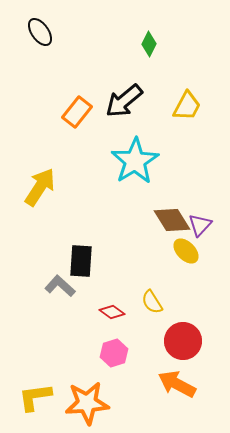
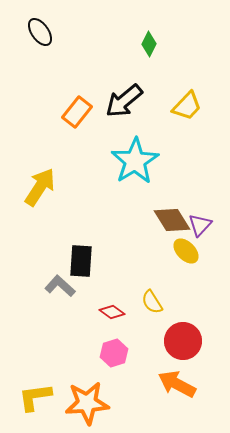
yellow trapezoid: rotated 16 degrees clockwise
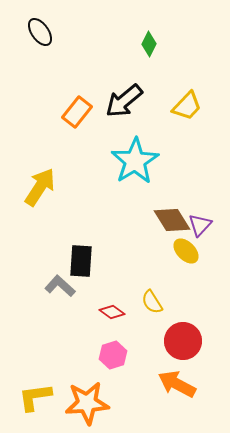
pink hexagon: moved 1 px left, 2 px down
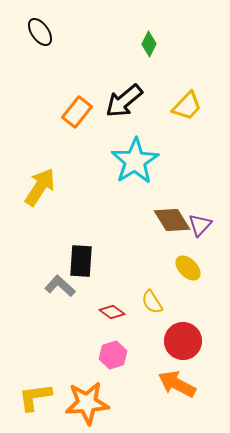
yellow ellipse: moved 2 px right, 17 px down
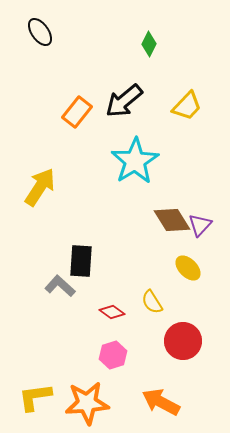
orange arrow: moved 16 px left, 18 px down
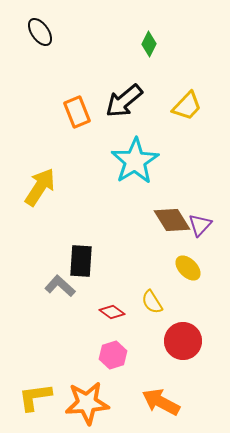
orange rectangle: rotated 60 degrees counterclockwise
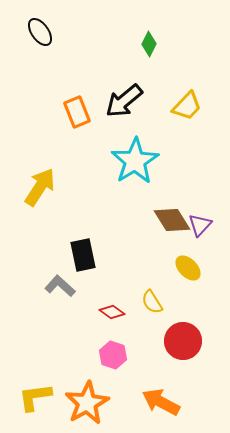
black rectangle: moved 2 px right, 6 px up; rotated 16 degrees counterclockwise
pink hexagon: rotated 24 degrees counterclockwise
orange star: rotated 24 degrees counterclockwise
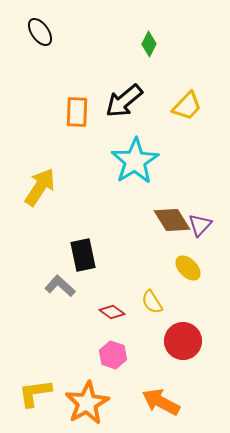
orange rectangle: rotated 24 degrees clockwise
yellow L-shape: moved 4 px up
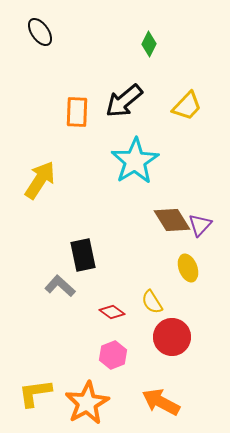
yellow arrow: moved 7 px up
yellow ellipse: rotated 24 degrees clockwise
red circle: moved 11 px left, 4 px up
pink hexagon: rotated 20 degrees clockwise
